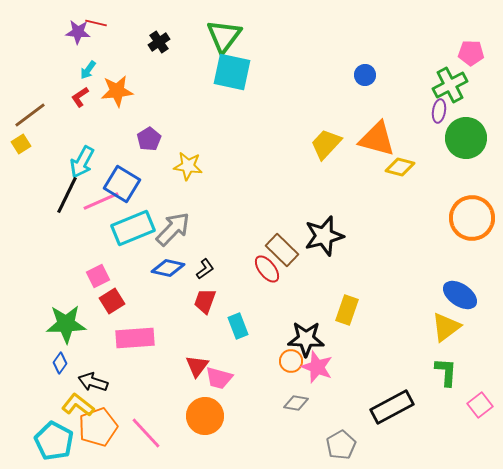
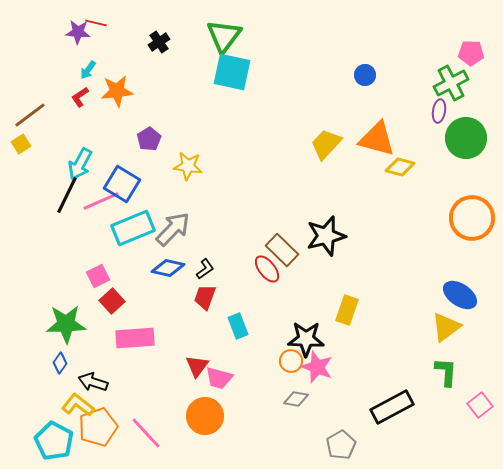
green cross at (450, 85): moved 1 px right, 2 px up
cyan arrow at (82, 162): moved 2 px left, 2 px down
black star at (324, 236): moved 2 px right
red square at (112, 301): rotated 10 degrees counterclockwise
red trapezoid at (205, 301): moved 4 px up
gray diamond at (296, 403): moved 4 px up
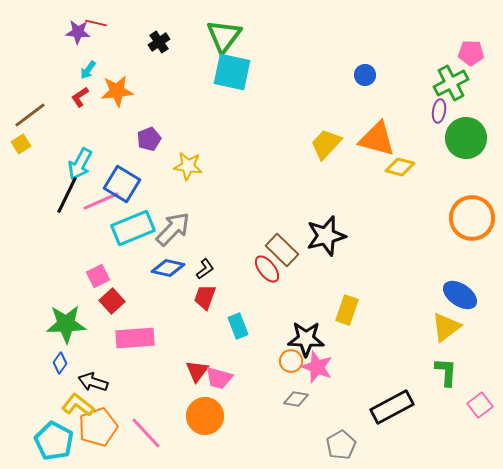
purple pentagon at (149, 139): rotated 10 degrees clockwise
red triangle at (197, 366): moved 5 px down
